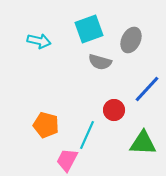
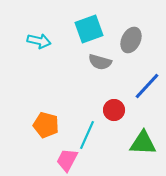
blue line: moved 3 px up
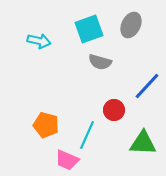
gray ellipse: moved 15 px up
pink trapezoid: rotated 95 degrees counterclockwise
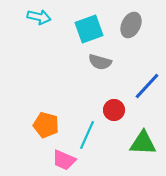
cyan arrow: moved 24 px up
pink trapezoid: moved 3 px left
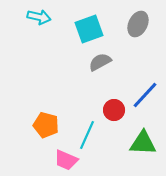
gray ellipse: moved 7 px right, 1 px up
gray semicircle: rotated 135 degrees clockwise
blue line: moved 2 px left, 9 px down
pink trapezoid: moved 2 px right
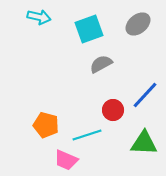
gray ellipse: rotated 25 degrees clockwise
gray semicircle: moved 1 px right, 2 px down
red circle: moved 1 px left
cyan line: rotated 48 degrees clockwise
green triangle: moved 1 px right
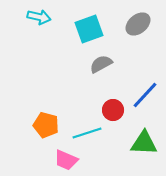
cyan line: moved 2 px up
